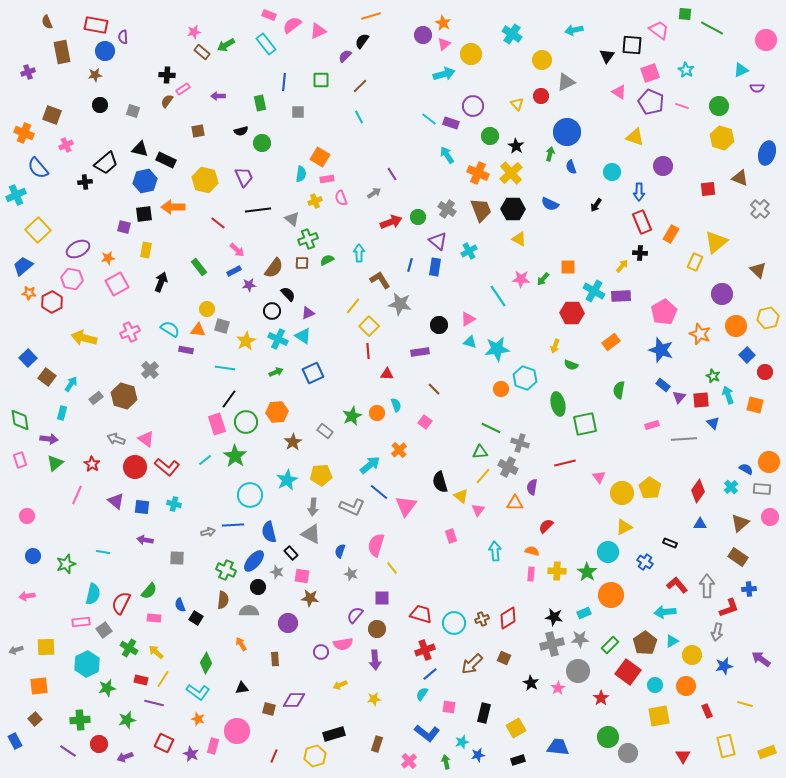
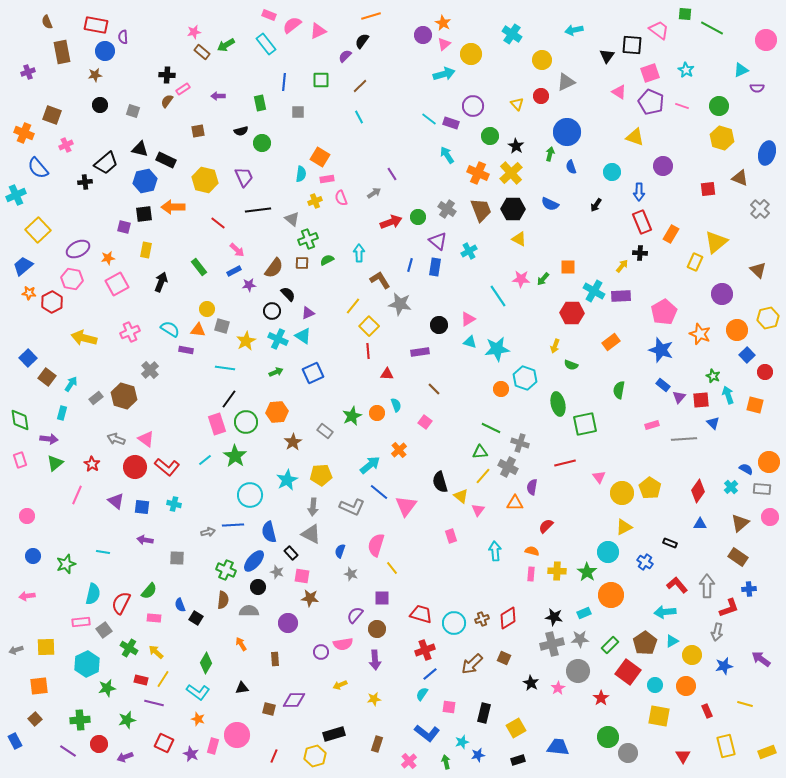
orange circle at (736, 326): moved 1 px right, 4 px down
yellow square at (659, 716): rotated 20 degrees clockwise
pink circle at (237, 731): moved 4 px down
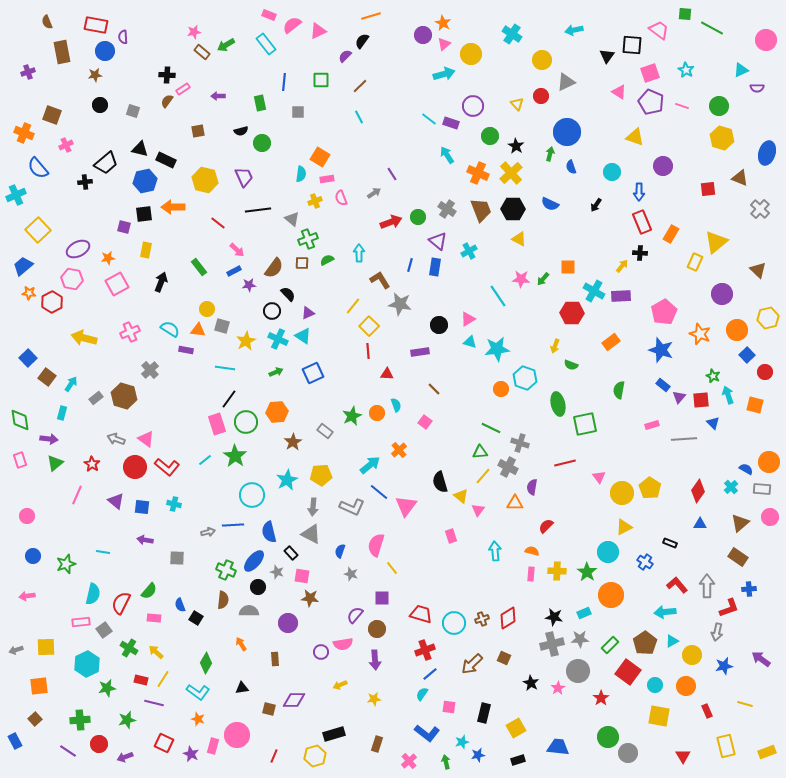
cyan circle at (250, 495): moved 2 px right
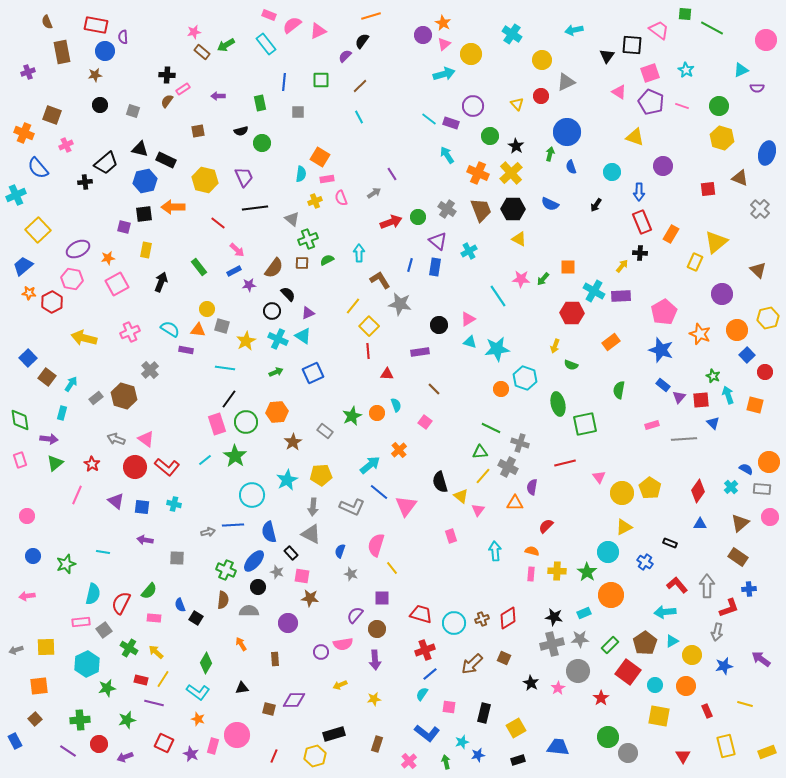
black line at (258, 210): moved 3 px left, 2 px up
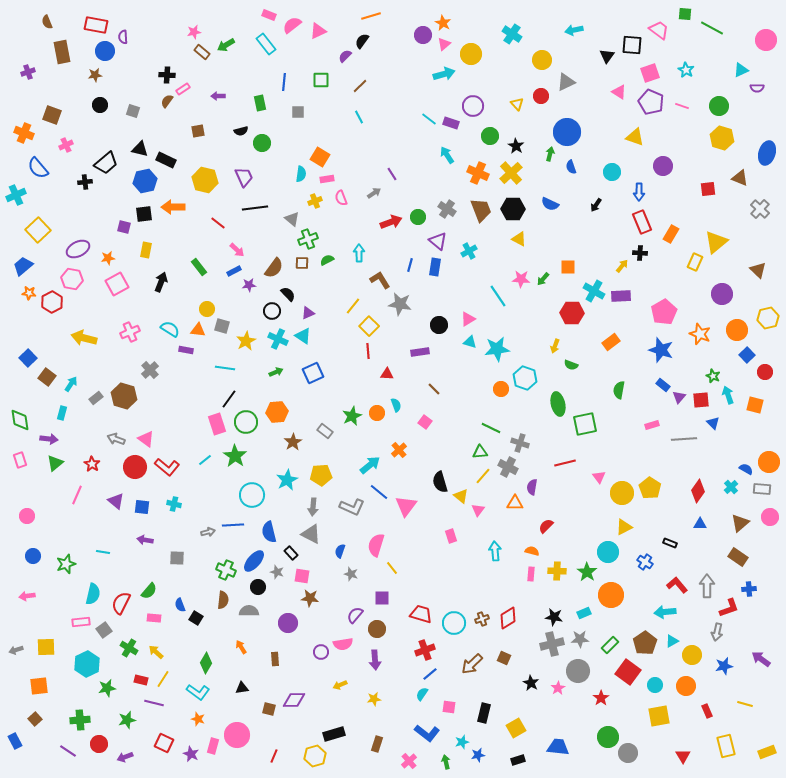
orange arrow at (241, 644): moved 3 px down
yellow square at (659, 716): rotated 20 degrees counterclockwise
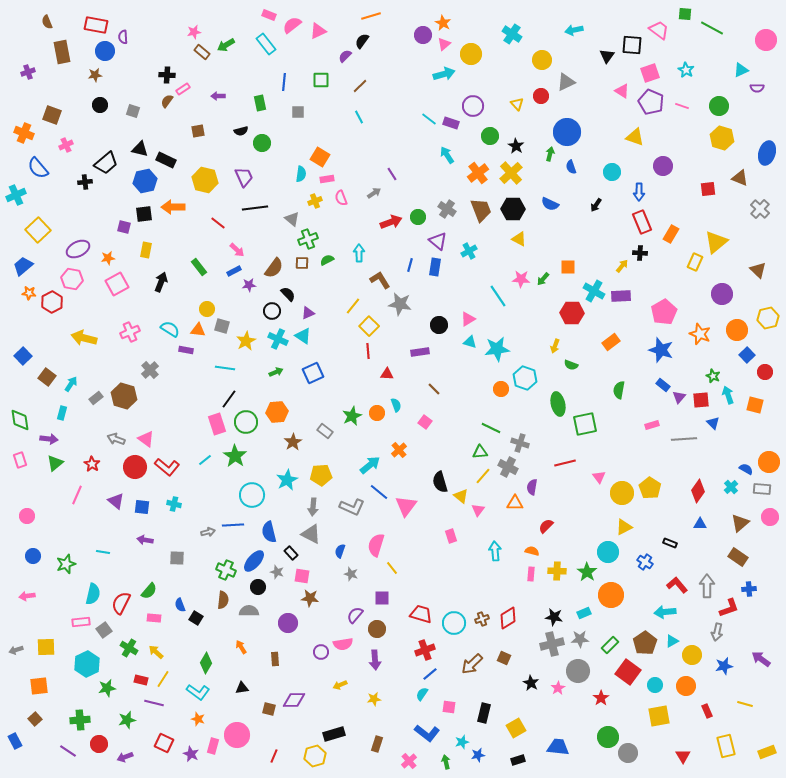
pink triangle at (619, 92): moved 3 px right, 1 px up
orange cross at (478, 173): rotated 30 degrees clockwise
blue square at (28, 358): moved 5 px left, 2 px up
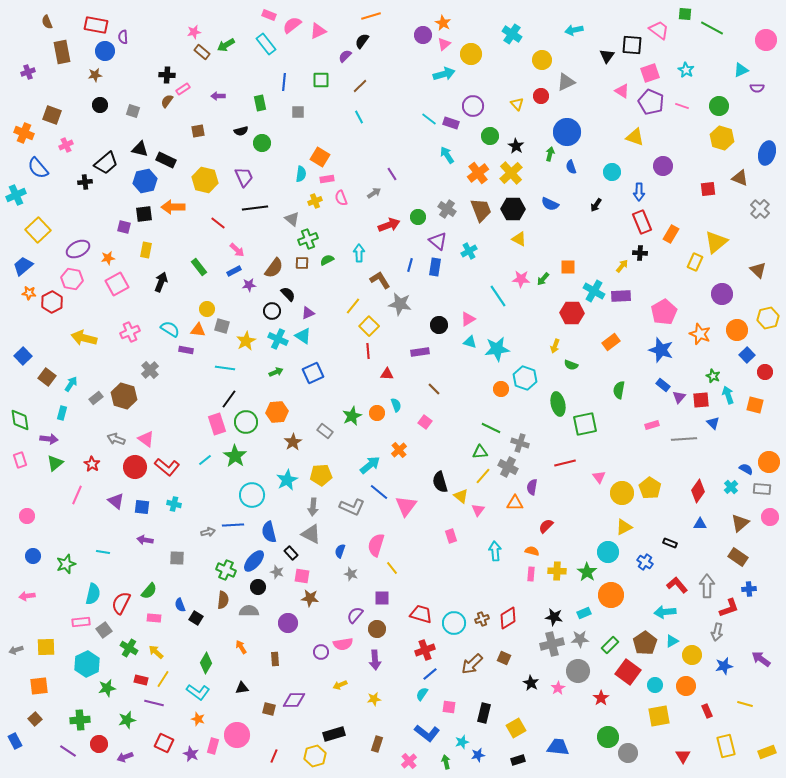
red arrow at (391, 222): moved 2 px left, 3 px down
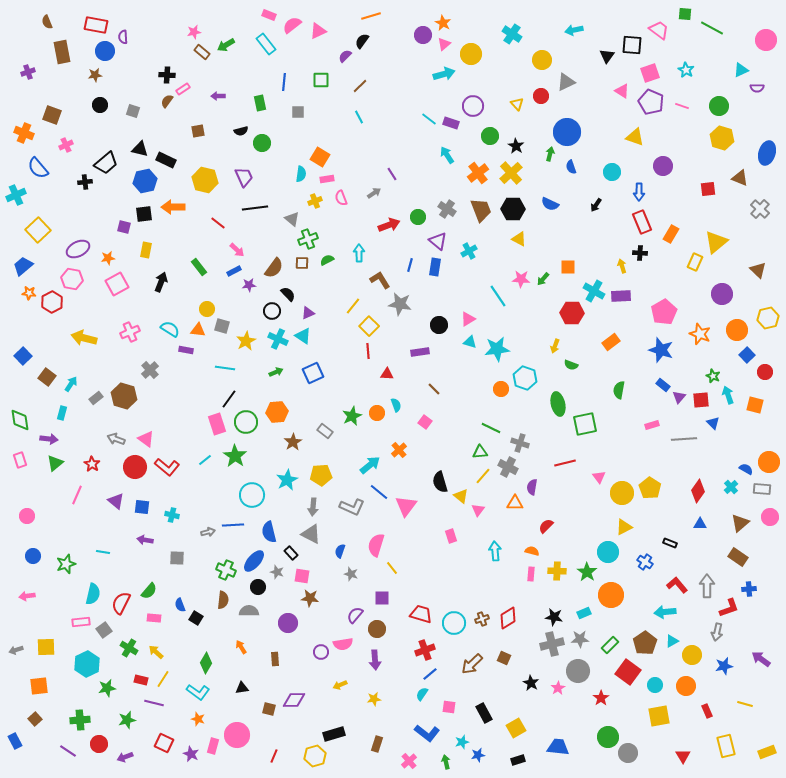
yellow arrow at (622, 266): rotated 56 degrees counterclockwise
cyan cross at (174, 504): moved 2 px left, 11 px down
black rectangle at (484, 713): rotated 42 degrees counterclockwise
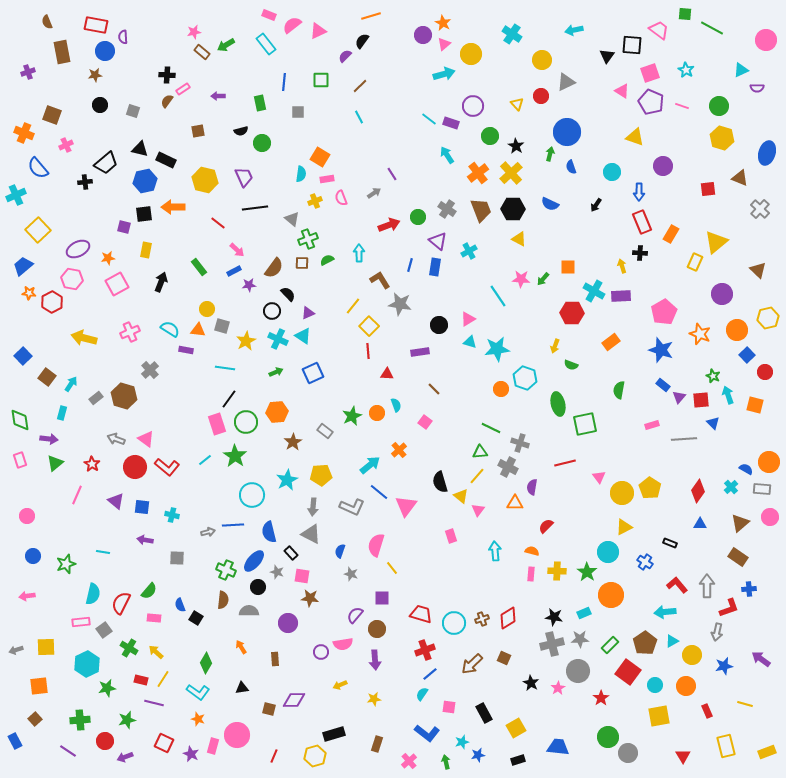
yellow line at (483, 476): moved 6 px left
red circle at (99, 744): moved 6 px right, 3 px up
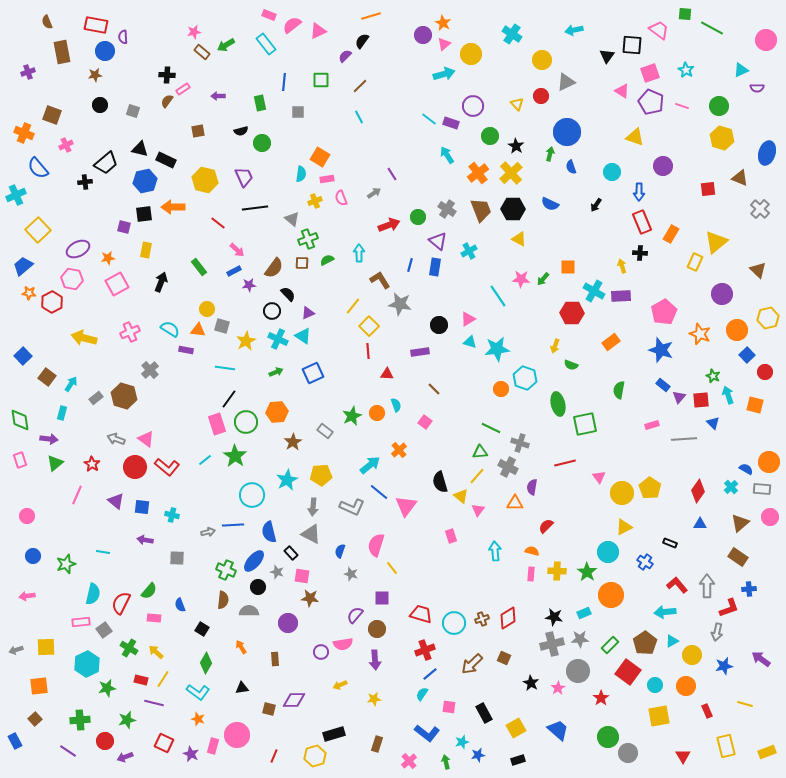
black square at (196, 618): moved 6 px right, 11 px down
blue trapezoid at (558, 747): moved 17 px up; rotated 35 degrees clockwise
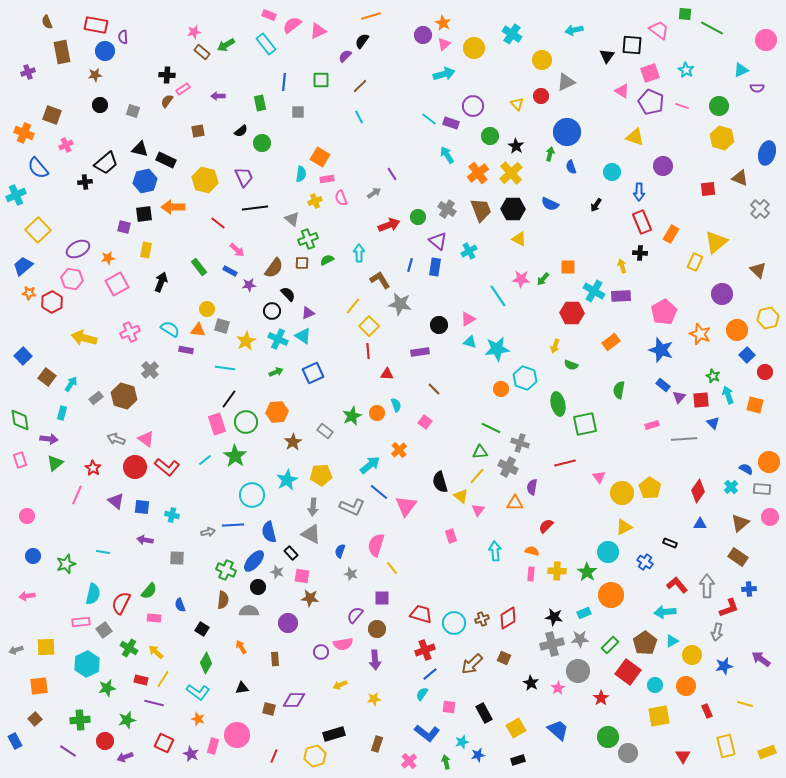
yellow circle at (471, 54): moved 3 px right, 6 px up
black semicircle at (241, 131): rotated 24 degrees counterclockwise
blue rectangle at (234, 271): moved 4 px left; rotated 56 degrees clockwise
red star at (92, 464): moved 1 px right, 4 px down
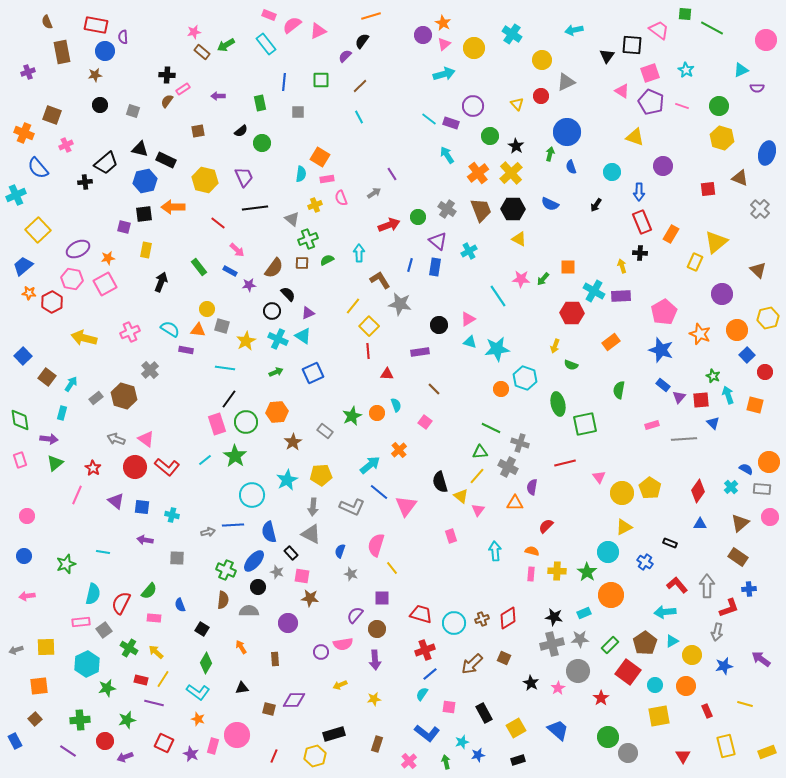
yellow cross at (315, 201): moved 4 px down
pink square at (117, 284): moved 12 px left
blue circle at (33, 556): moved 9 px left
